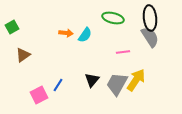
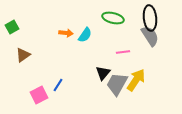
gray semicircle: moved 1 px up
black triangle: moved 11 px right, 7 px up
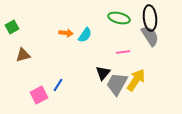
green ellipse: moved 6 px right
brown triangle: rotated 21 degrees clockwise
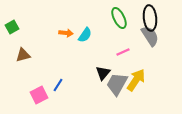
green ellipse: rotated 50 degrees clockwise
pink line: rotated 16 degrees counterclockwise
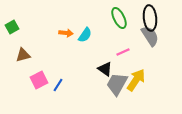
black triangle: moved 2 px right, 4 px up; rotated 35 degrees counterclockwise
pink square: moved 15 px up
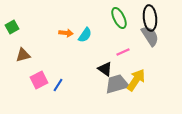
gray trapezoid: rotated 45 degrees clockwise
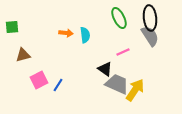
green square: rotated 24 degrees clockwise
cyan semicircle: rotated 42 degrees counterclockwise
yellow arrow: moved 1 px left, 10 px down
gray trapezoid: rotated 40 degrees clockwise
